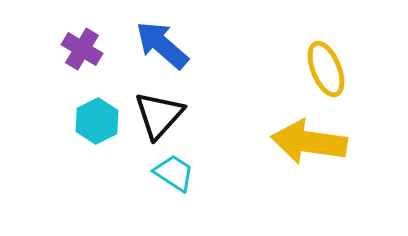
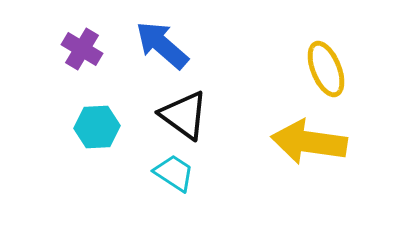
black triangle: moved 25 px right; rotated 36 degrees counterclockwise
cyan hexagon: moved 6 px down; rotated 24 degrees clockwise
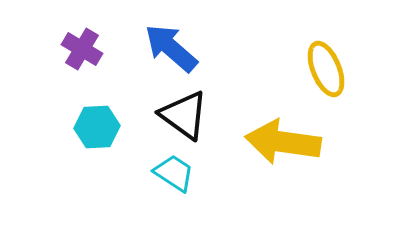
blue arrow: moved 9 px right, 3 px down
yellow arrow: moved 26 px left
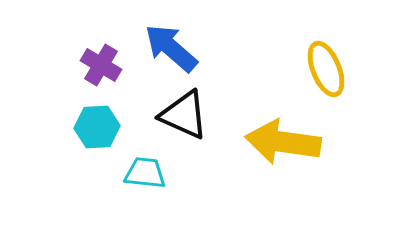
purple cross: moved 19 px right, 16 px down
black triangle: rotated 12 degrees counterclockwise
cyan trapezoid: moved 29 px left; rotated 27 degrees counterclockwise
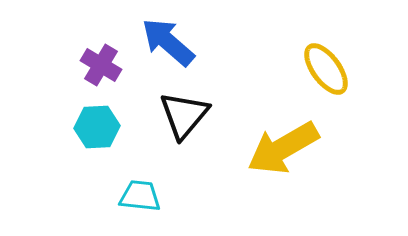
blue arrow: moved 3 px left, 6 px up
yellow ellipse: rotated 14 degrees counterclockwise
black triangle: rotated 46 degrees clockwise
yellow arrow: moved 6 px down; rotated 38 degrees counterclockwise
cyan trapezoid: moved 5 px left, 23 px down
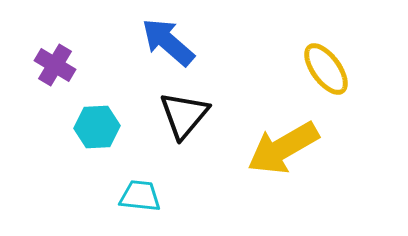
purple cross: moved 46 px left
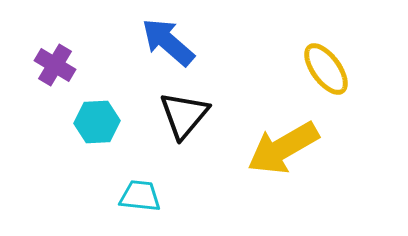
cyan hexagon: moved 5 px up
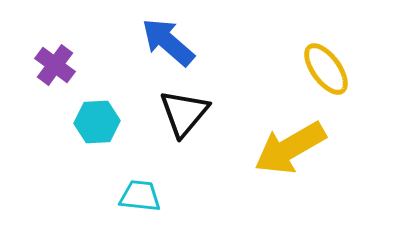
purple cross: rotated 6 degrees clockwise
black triangle: moved 2 px up
yellow arrow: moved 7 px right
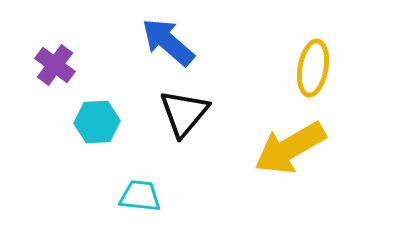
yellow ellipse: moved 13 px left, 1 px up; rotated 46 degrees clockwise
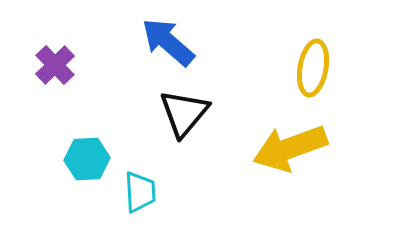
purple cross: rotated 9 degrees clockwise
cyan hexagon: moved 10 px left, 37 px down
yellow arrow: rotated 10 degrees clockwise
cyan trapezoid: moved 4 px up; rotated 81 degrees clockwise
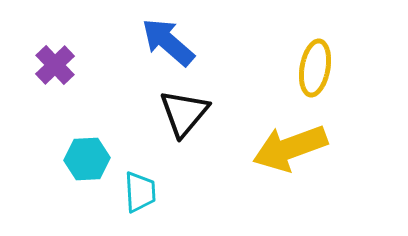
yellow ellipse: moved 2 px right
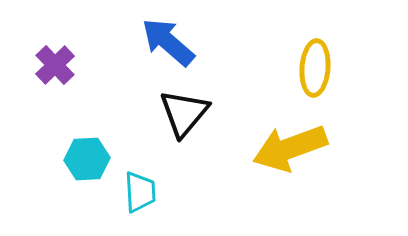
yellow ellipse: rotated 6 degrees counterclockwise
